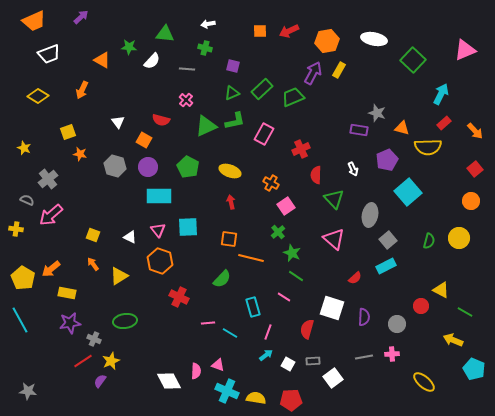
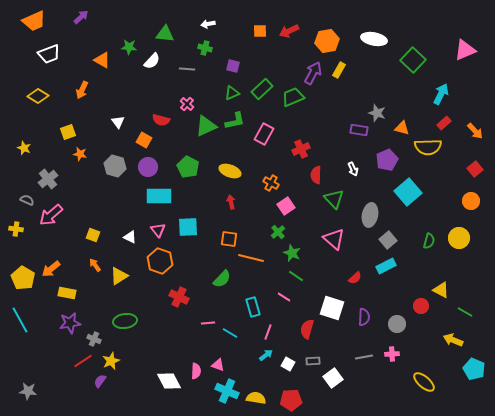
pink cross at (186, 100): moved 1 px right, 4 px down
orange arrow at (93, 264): moved 2 px right, 1 px down
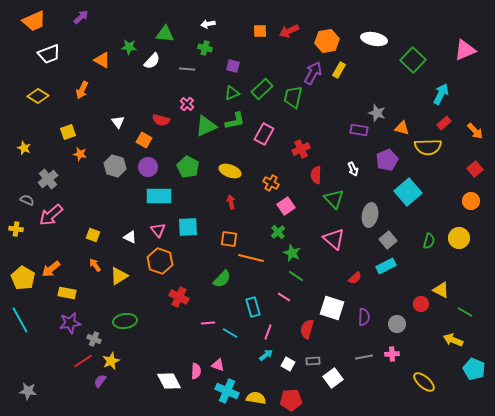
green trapezoid at (293, 97): rotated 55 degrees counterclockwise
red circle at (421, 306): moved 2 px up
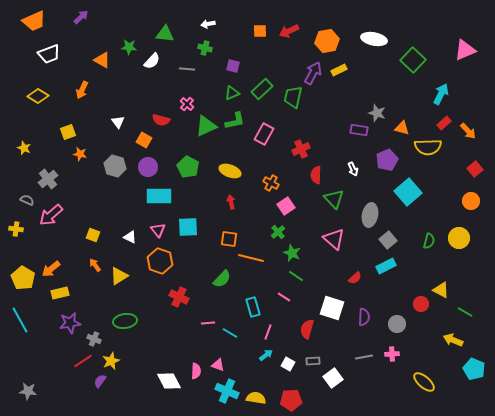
yellow rectangle at (339, 70): rotated 35 degrees clockwise
orange arrow at (475, 131): moved 7 px left
yellow rectangle at (67, 293): moved 7 px left; rotated 24 degrees counterclockwise
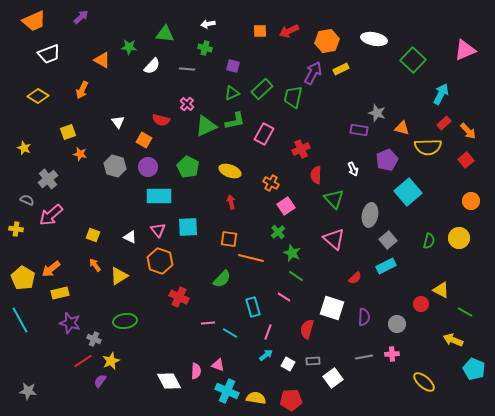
white semicircle at (152, 61): moved 5 px down
yellow rectangle at (339, 70): moved 2 px right, 1 px up
red square at (475, 169): moved 9 px left, 9 px up
purple star at (70, 323): rotated 25 degrees clockwise
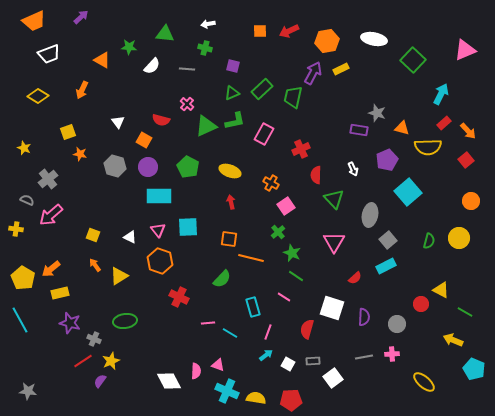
pink triangle at (334, 239): moved 3 px down; rotated 20 degrees clockwise
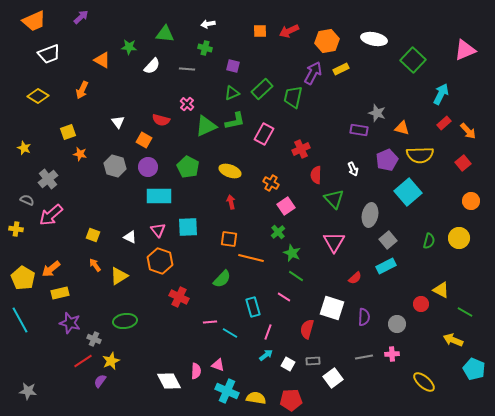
yellow semicircle at (428, 147): moved 8 px left, 8 px down
red square at (466, 160): moved 3 px left, 3 px down
pink line at (208, 323): moved 2 px right, 1 px up
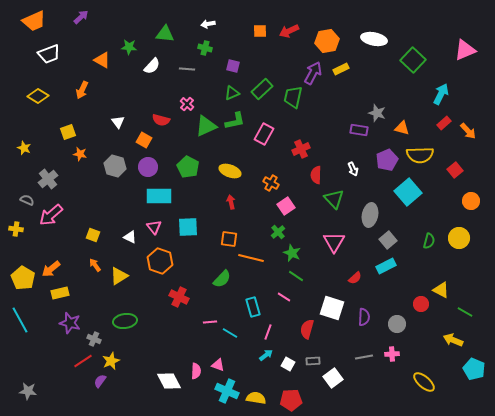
red square at (463, 163): moved 8 px left, 7 px down
pink triangle at (158, 230): moved 4 px left, 3 px up
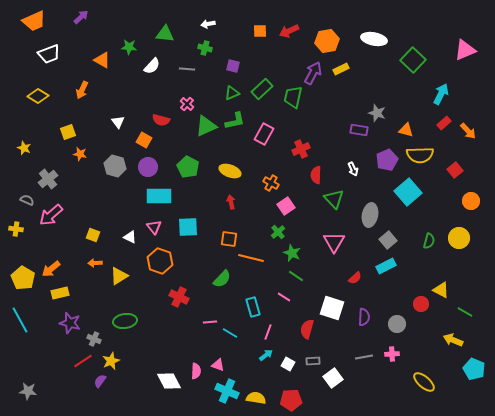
orange triangle at (402, 128): moved 4 px right, 2 px down
orange arrow at (95, 265): moved 2 px up; rotated 56 degrees counterclockwise
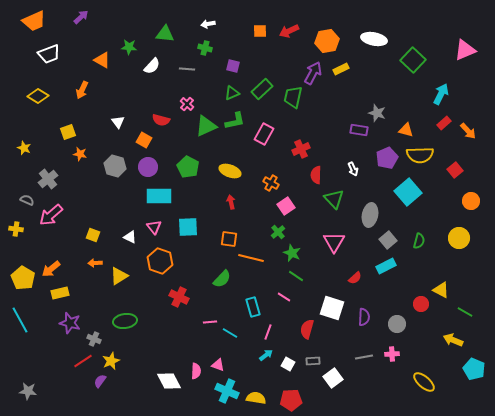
purple pentagon at (387, 160): moved 2 px up
green semicircle at (429, 241): moved 10 px left
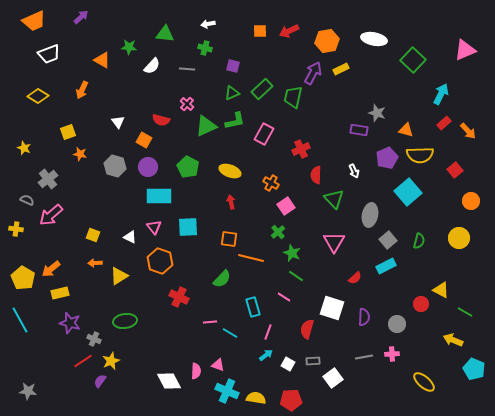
white arrow at (353, 169): moved 1 px right, 2 px down
